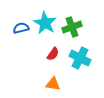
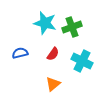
cyan star: rotated 15 degrees counterclockwise
blue semicircle: moved 1 px left, 25 px down
cyan cross: moved 2 px right, 3 px down
orange triangle: rotated 49 degrees counterclockwise
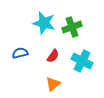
cyan star: moved 1 px left
red semicircle: moved 2 px down
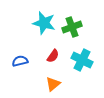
blue semicircle: moved 8 px down
cyan cross: moved 1 px up
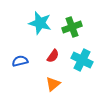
cyan star: moved 4 px left
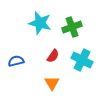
blue semicircle: moved 4 px left
orange triangle: moved 1 px left, 1 px up; rotated 21 degrees counterclockwise
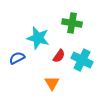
cyan star: moved 2 px left, 15 px down
green cross: moved 4 px up; rotated 30 degrees clockwise
red semicircle: moved 6 px right
blue semicircle: moved 1 px right, 3 px up; rotated 14 degrees counterclockwise
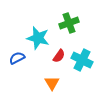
green cross: moved 3 px left; rotated 30 degrees counterclockwise
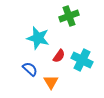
green cross: moved 7 px up
blue semicircle: moved 13 px right, 11 px down; rotated 70 degrees clockwise
orange triangle: moved 1 px left, 1 px up
